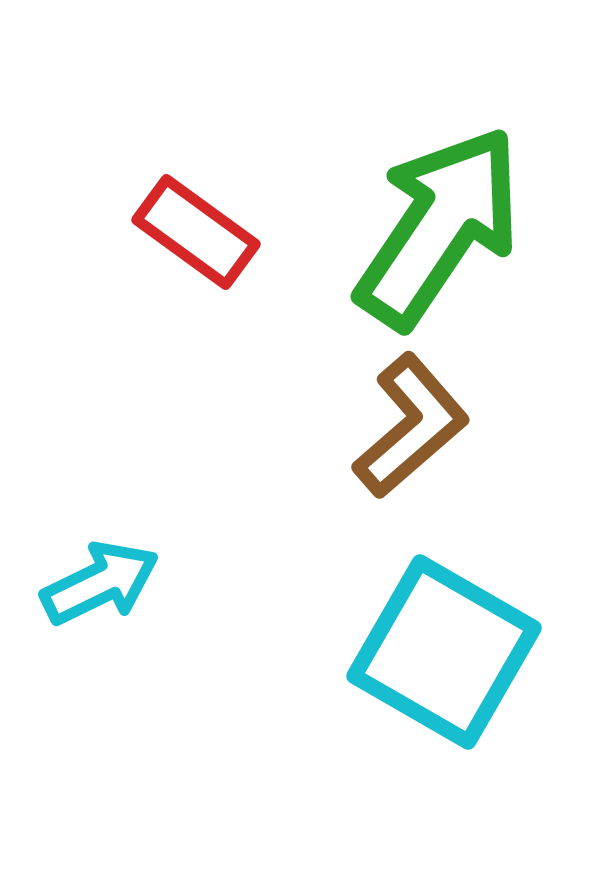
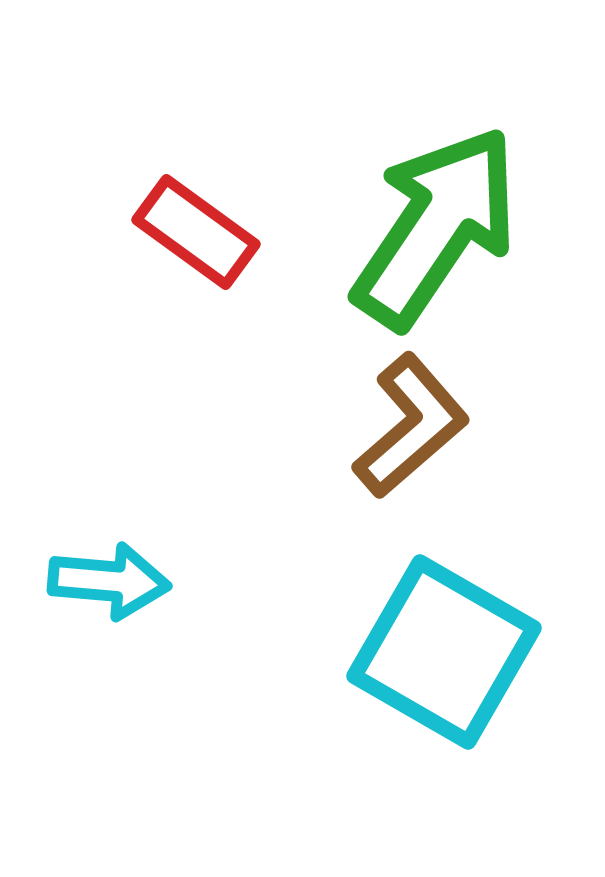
green arrow: moved 3 px left
cyan arrow: moved 9 px right, 2 px up; rotated 31 degrees clockwise
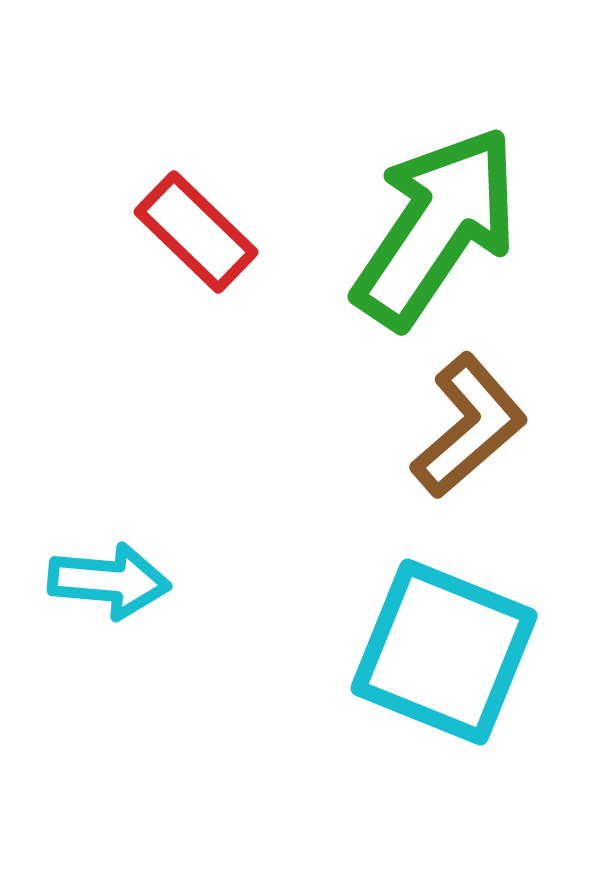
red rectangle: rotated 8 degrees clockwise
brown L-shape: moved 58 px right
cyan square: rotated 8 degrees counterclockwise
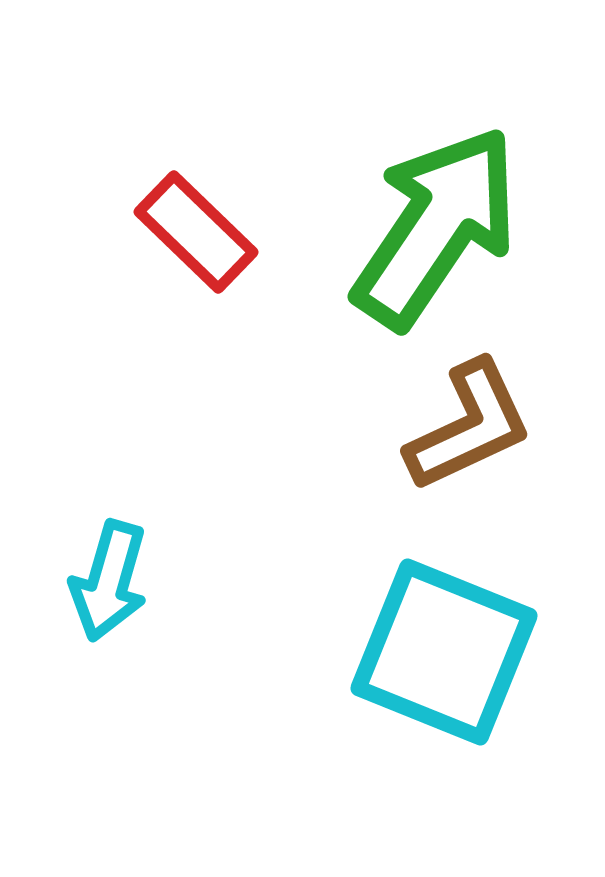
brown L-shape: rotated 16 degrees clockwise
cyan arrow: rotated 101 degrees clockwise
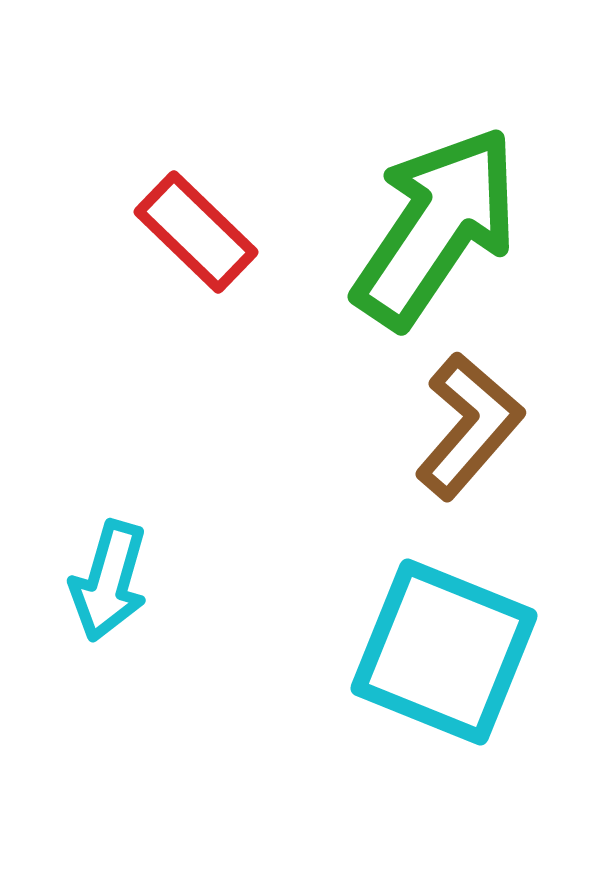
brown L-shape: rotated 24 degrees counterclockwise
